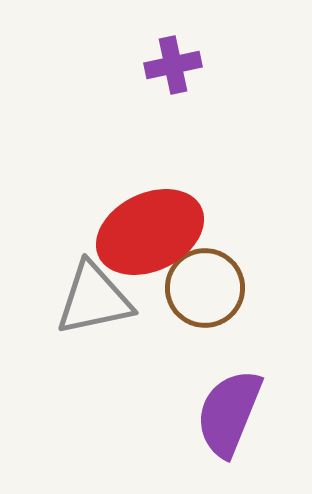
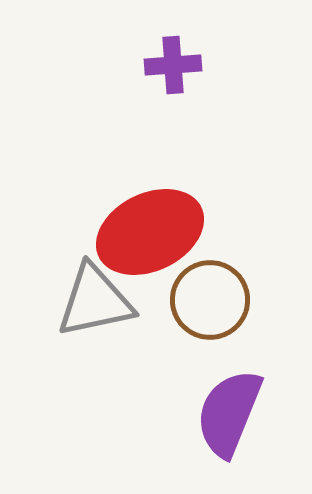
purple cross: rotated 8 degrees clockwise
brown circle: moved 5 px right, 12 px down
gray triangle: moved 1 px right, 2 px down
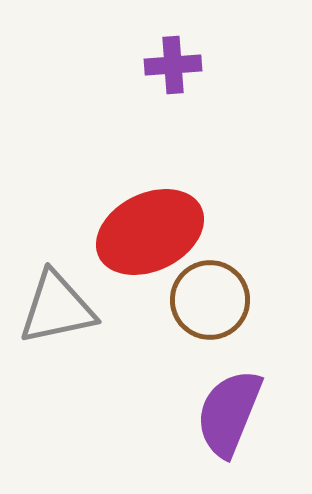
gray triangle: moved 38 px left, 7 px down
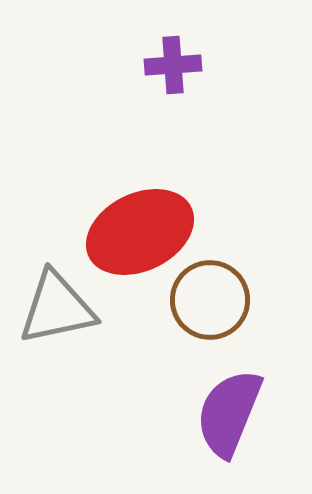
red ellipse: moved 10 px left
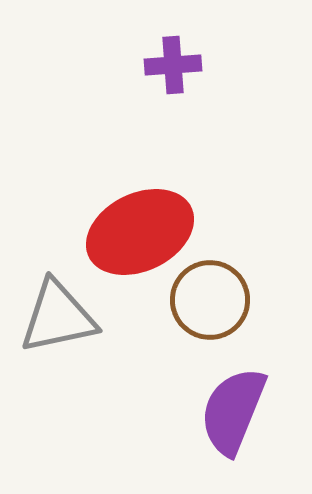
gray triangle: moved 1 px right, 9 px down
purple semicircle: moved 4 px right, 2 px up
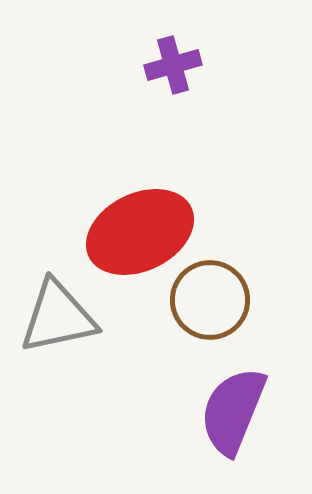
purple cross: rotated 12 degrees counterclockwise
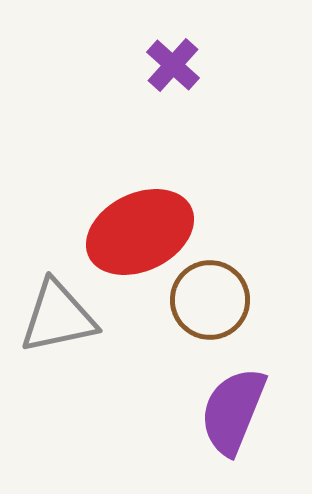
purple cross: rotated 32 degrees counterclockwise
